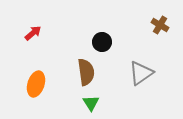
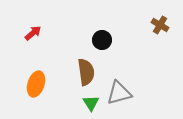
black circle: moved 2 px up
gray triangle: moved 22 px left, 20 px down; rotated 20 degrees clockwise
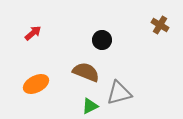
brown semicircle: rotated 60 degrees counterclockwise
orange ellipse: rotated 45 degrees clockwise
green triangle: moved 1 px left, 3 px down; rotated 36 degrees clockwise
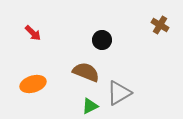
red arrow: rotated 84 degrees clockwise
orange ellipse: moved 3 px left; rotated 10 degrees clockwise
gray triangle: rotated 16 degrees counterclockwise
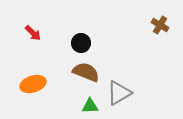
black circle: moved 21 px left, 3 px down
green triangle: rotated 24 degrees clockwise
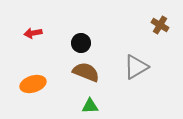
red arrow: rotated 126 degrees clockwise
gray triangle: moved 17 px right, 26 px up
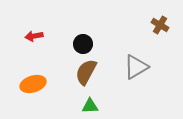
red arrow: moved 1 px right, 3 px down
black circle: moved 2 px right, 1 px down
brown semicircle: rotated 84 degrees counterclockwise
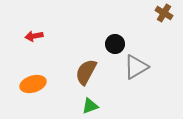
brown cross: moved 4 px right, 12 px up
black circle: moved 32 px right
green triangle: rotated 18 degrees counterclockwise
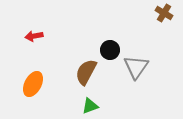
black circle: moved 5 px left, 6 px down
gray triangle: rotated 24 degrees counterclockwise
orange ellipse: rotated 45 degrees counterclockwise
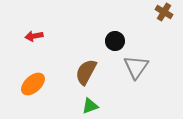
brown cross: moved 1 px up
black circle: moved 5 px right, 9 px up
orange ellipse: rotated 20 degrees clockwise
